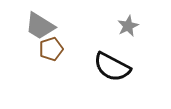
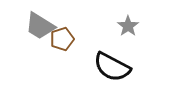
gray star: rotated 10 degrees counterclockwise
brown pentagon: moved 11 px right, 10 px up
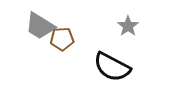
brown pentagon: rotated 15 degrees clockwise
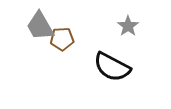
gray trapezoid: rotated 28 degrees clockwise
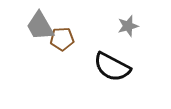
gray star: rotated 20 degrees clockwise
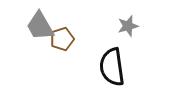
brown pentagon: rotated 15 degrees counterclockwise
black semicircle: rotated 54 degrees clockwise
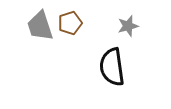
gray trapezoid: rotated 12 degrees clockwise
brown pentagon: moved 8 px right, 16 px up
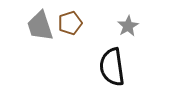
gray star: rotated 15 degrees counterclockwise
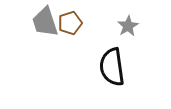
gray trapezoid: moved 5 px right, 4 px up
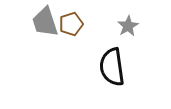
brown pentagon: moved 1 px right, 1 px down
